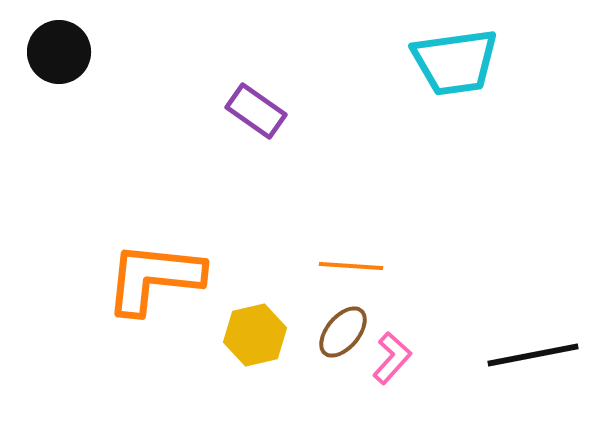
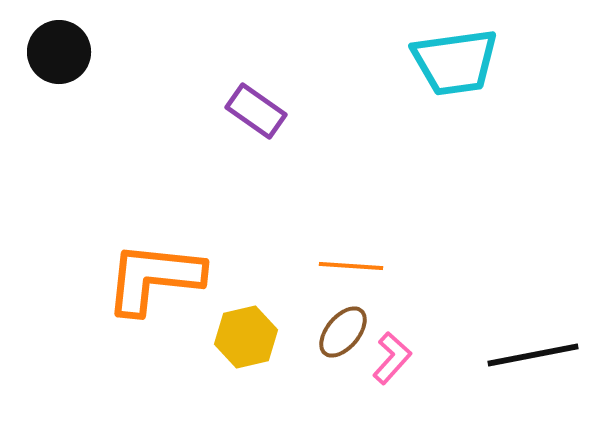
yellow hexagon: moved 9 px left, 2 px down
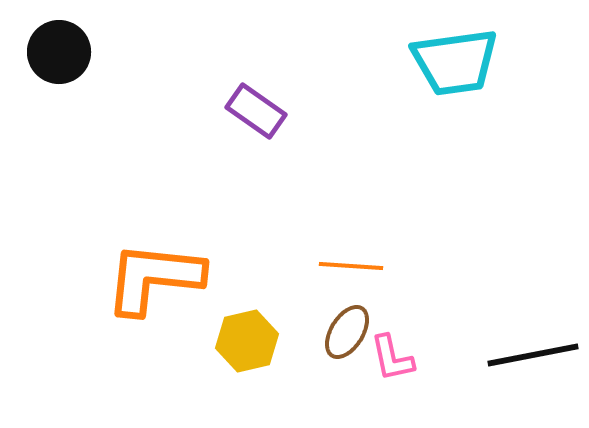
brown ellipse: moved 4 px right; rotated 8 degrees counterclockwise
yellow hexagon: moved 1 px right, 4 px down
pink L-shape: rotated 126 degrees clockwise
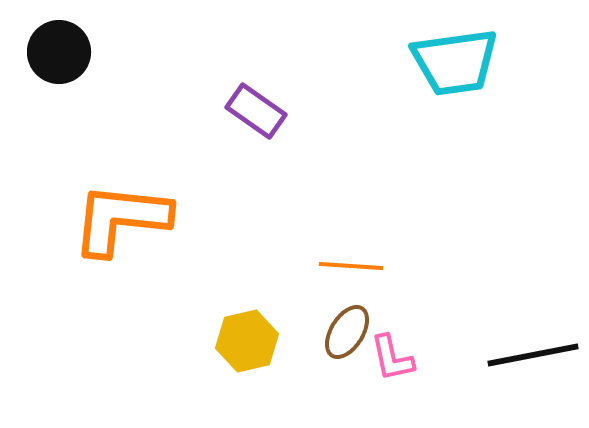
orange L-shape: moved 33 px left, 59 px up
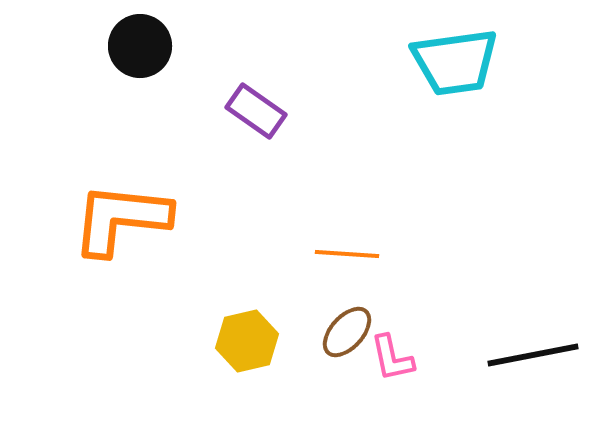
black circle: moved 81 px right, 6 px up
orange line: moved 4 px left, 12 px up
brown ellipse: rotated 10 degrees clockwise
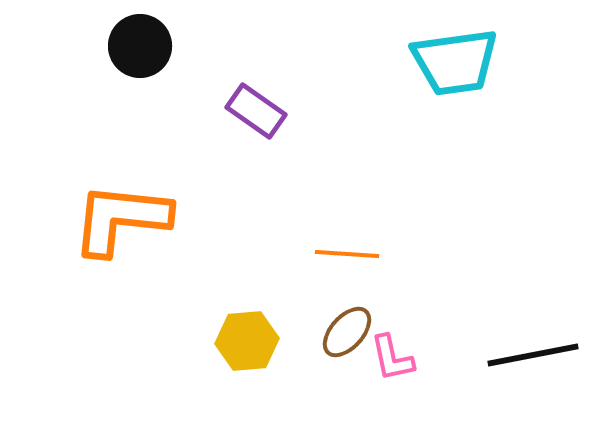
yellow hexagon: rotated 8 degrees clockwise
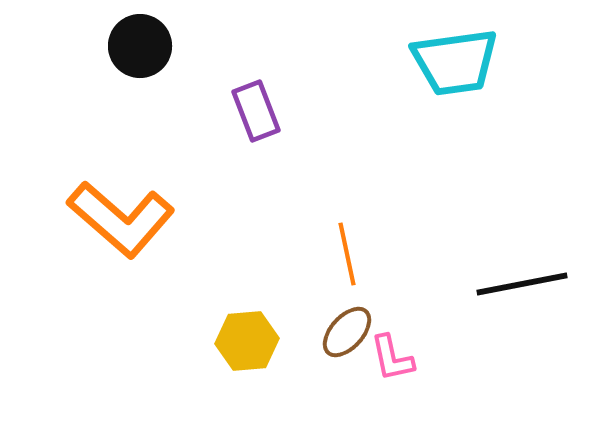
purple rectangle: rotated 34 degrees clockwise
orange L-shape: rotated 145 degrees counterclockwise
orange line: rotated 74 degrees clockwise
black line: moved 11 px left, 71 px up
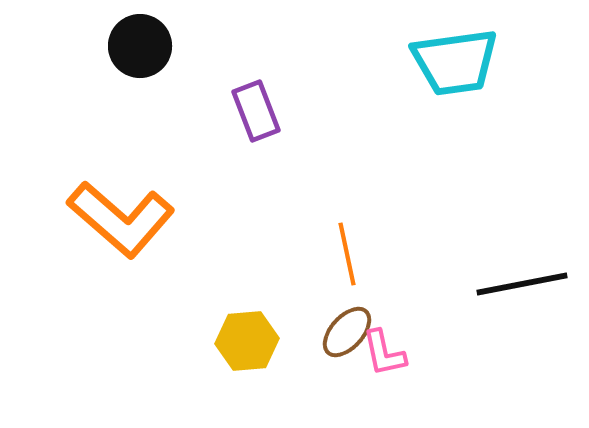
pink L-shape: moved 8 px left, 5 px up
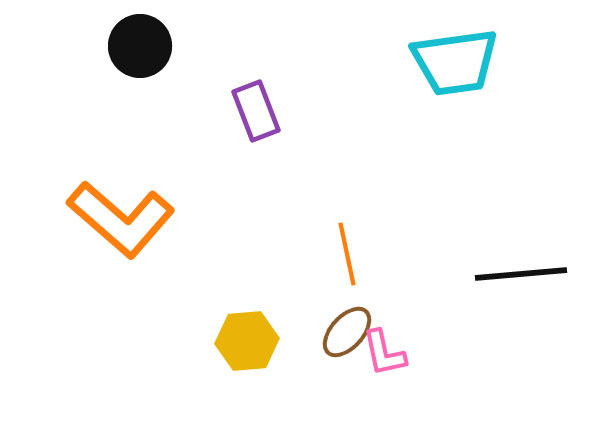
black line: moved 1 px left, 10 px up; rotated 6 degrees clockwise
